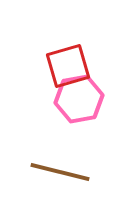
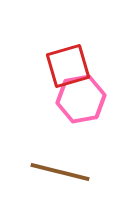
pink hexagon: moved 2 px right
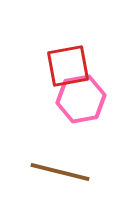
red square: rotated 6 degrees clockwise
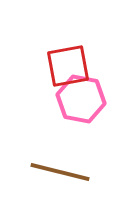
pink hexagon: rotated 21 degrees clockwise
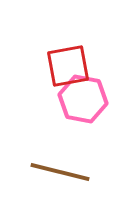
pink hexagon: moved 2 px right
